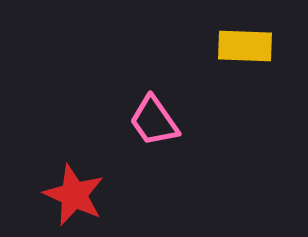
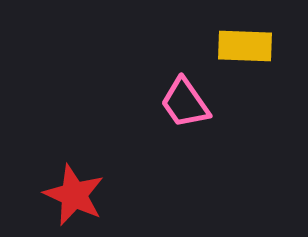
pink trapezoid: moved 31 px right, 18 px up
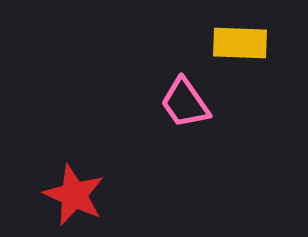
yellow rectangle: moved 5 px left, 3 px up
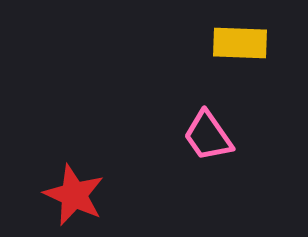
pink trapezoid: moved 23 px right, 33 px down
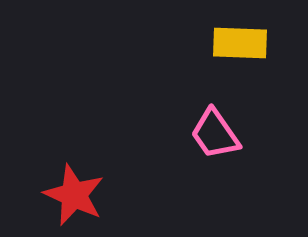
pink trapezoid: moved 7 px right, 2 px up
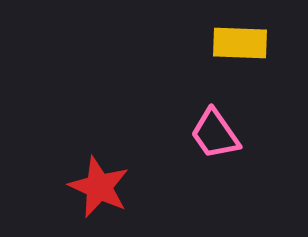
red star: moved 25 px right, 8 px up
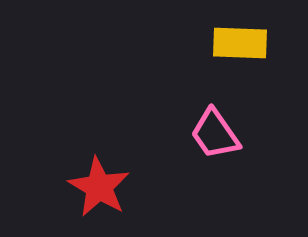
red star: rotated 6 degrees clockwise
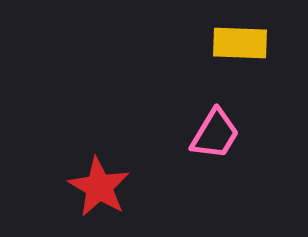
pink trapezoid: rotated 114 degrees counterclockwise
